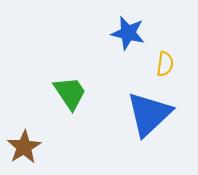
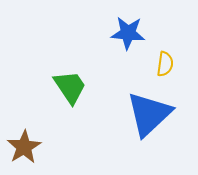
blue star: rotated 8 degrees counterclockwise
green trapezoid: moved 6 px up
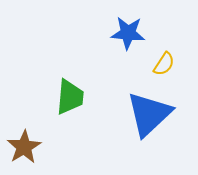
yellow semicircle: moved 1 px left; rotated 25 degrees clockwise
green trapezoid: moved 10 px down; rotated 39 degrees clockwise
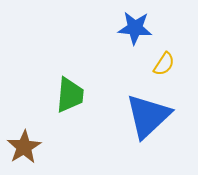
blue star: moved 7 px right, 5 px up
green trapezoid: moved 2 px up
blue triangle: moved 1 px left, 2 px down
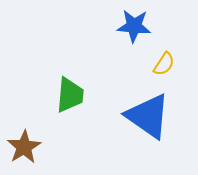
blue star: moved 1 px left, 2 px up
blue triangle: rotated 42 degrees counterclockwise
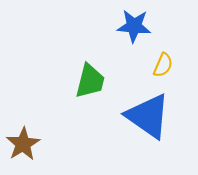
yellow semicircle: moved 1 px left, 1 px down; rotated 10 degrees counterclockwise
green trapezoid: moved 20 px right, 14 px up; rotated 9 degrees clockwise
brown star: moved 1 px left, 3 px up
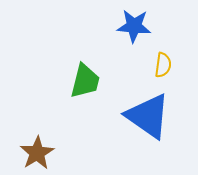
yellow semicircle: rotated 15 degrees counterclockwise
green trapezoid: moved 5 px left
brown star: moved 14 px right, 9 px down
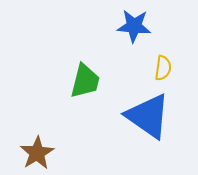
yellow semicircle: moved 3 px down
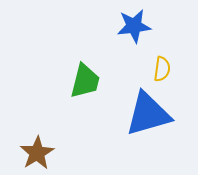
blue star: rotated 12 degrees counterclockwise
yellow semicircle: moved 1 px left, 1 px down
blue triangle: moved 2 px up; rotated 51 degrees counterclockwise
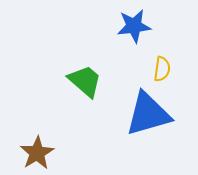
green trapezoid: rotated 63 degrees counterclockwise
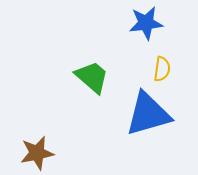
blue star: moved 12 px right, 3 px up
green trapezoid: moved 7 px right, 4 px up
brown star: rotated 20 degrees clockwise
